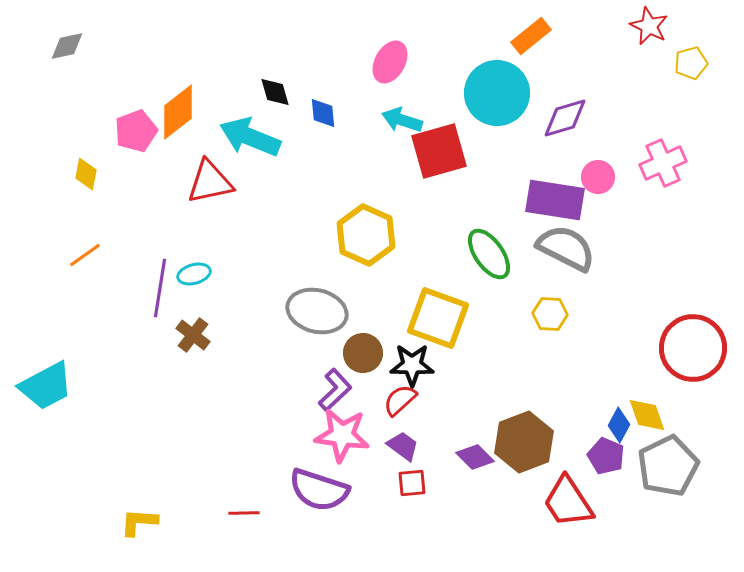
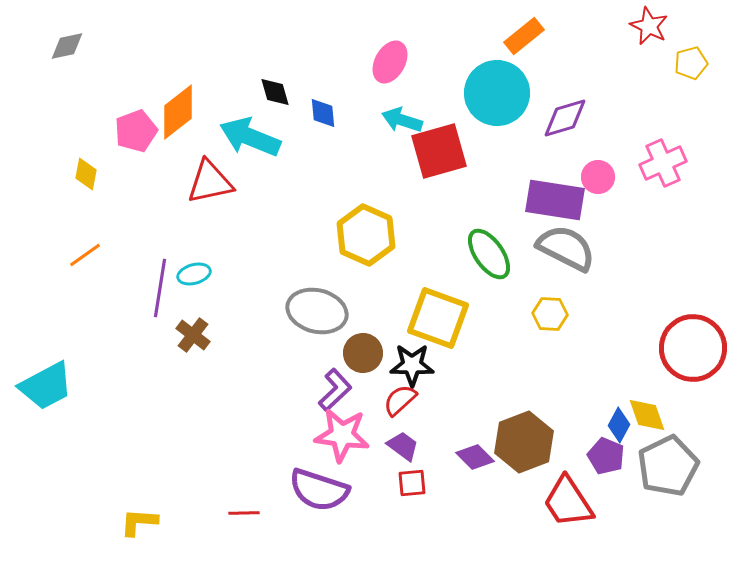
orange rectangle at (531, 36): moved 7 px left
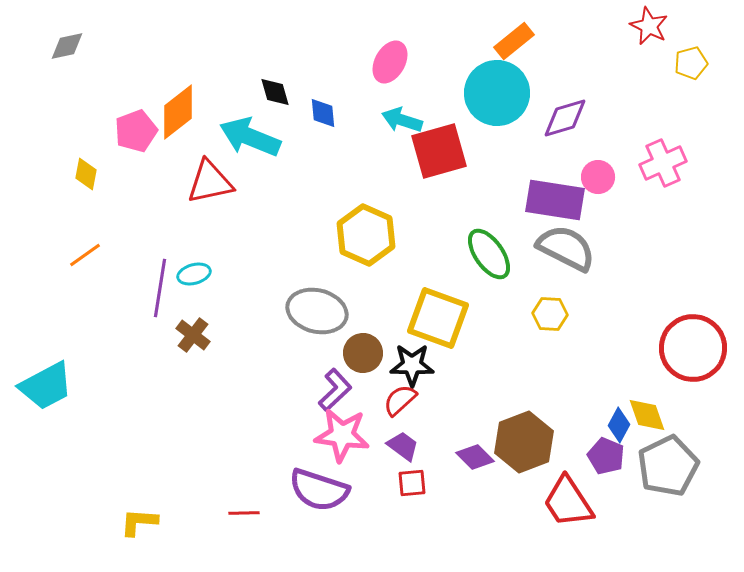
orange rectangle at (524, 36): moved 10 px left, 5 px down
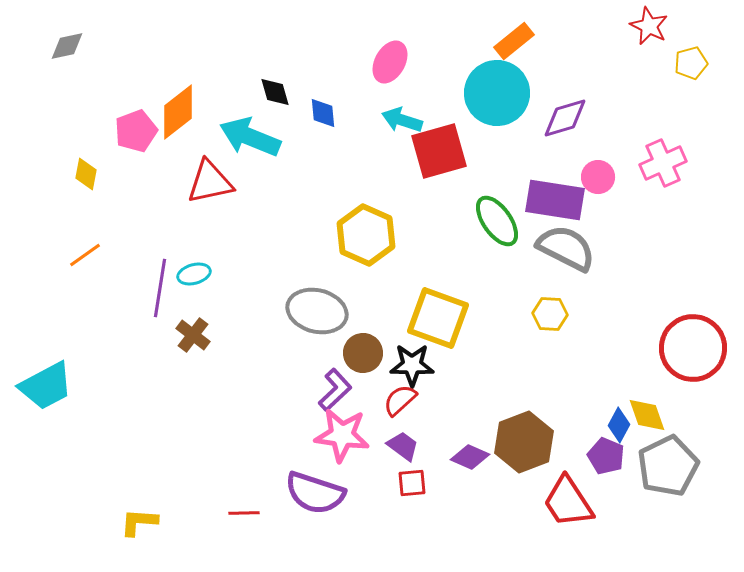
green ellipse at (489, 254): moved 8 px right, 33 px up
purple diamond at (475, 457): moved 5 px left; rotated 21 degrees counterclockwise
purple semicircle at (319, 490): moved 4 px left, 3 px down
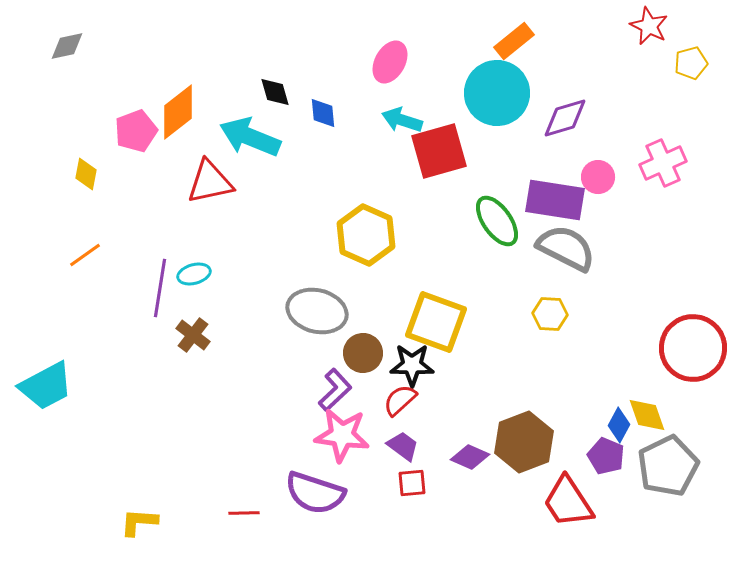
yellow square at (438, 318): moved 2 px left, 4 px down
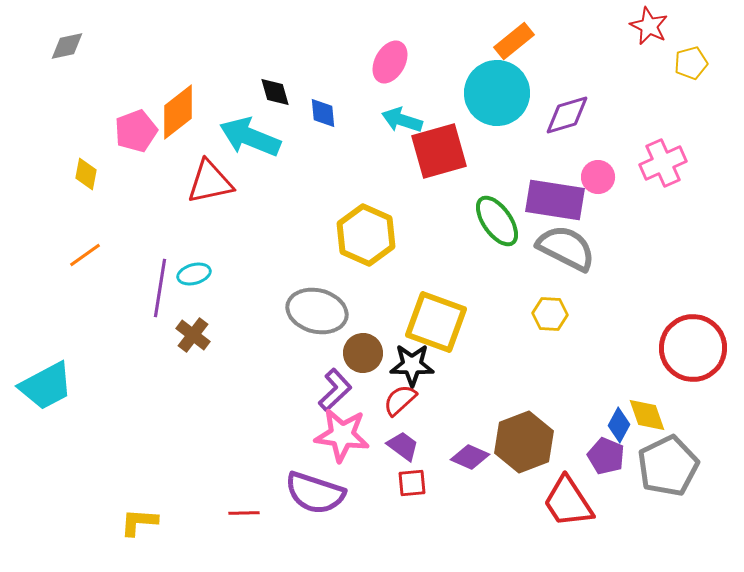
purple diamond at (565, 118): moved 2 px right, 3 px up
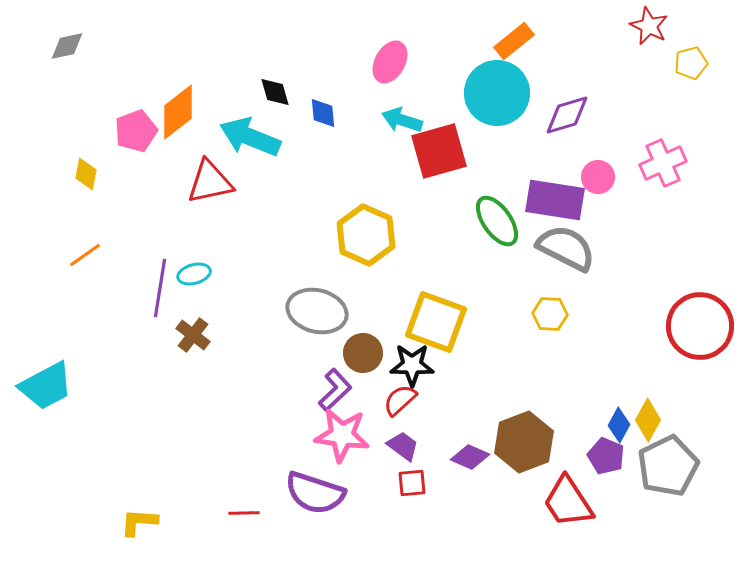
red circle at (693, 348): moved 7 px right, 22 px up
yellow diamond at (647, 415): moved 1 px right, 5 px down; rotated 48 degrees clockwise
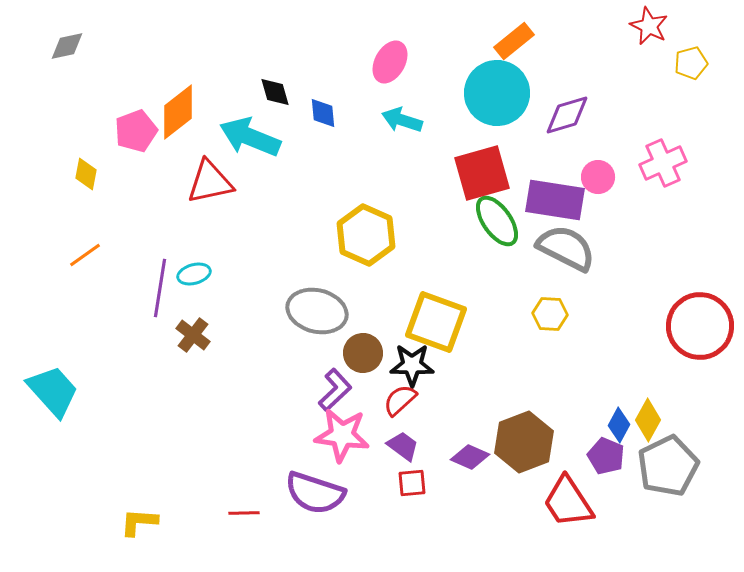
red square at (439, 151): moved 43 px right, 22 px down
cyan trapezoid at (46, 386): moved 7 px right, 5 px down; rotated 104 degrees counterclockwise
